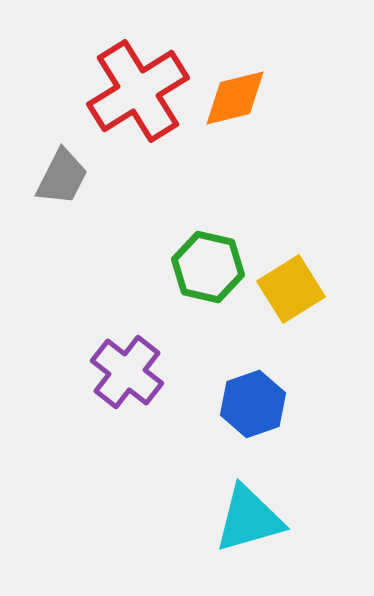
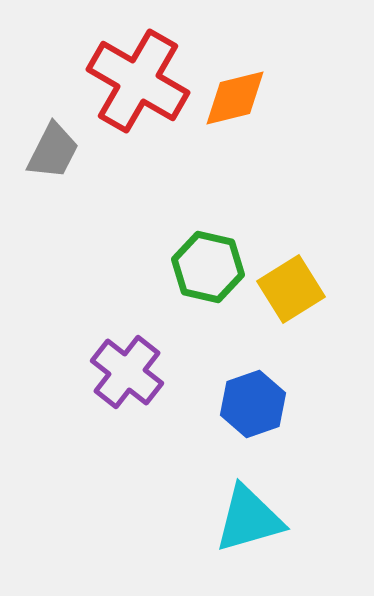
red cross: moved 10 px up; rotated 28 degrees counterclockwise
gray trapezoid: moved 9 px left, 26 px up
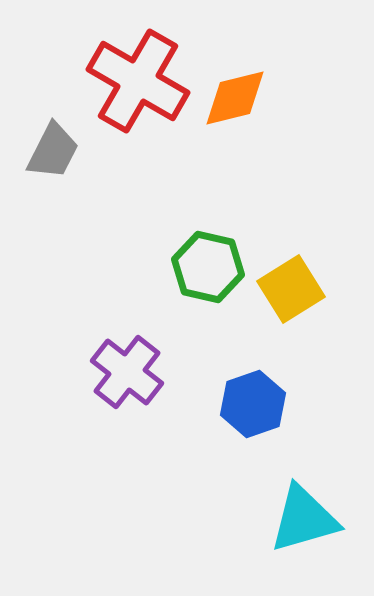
cyan triangle: moved 55 px right
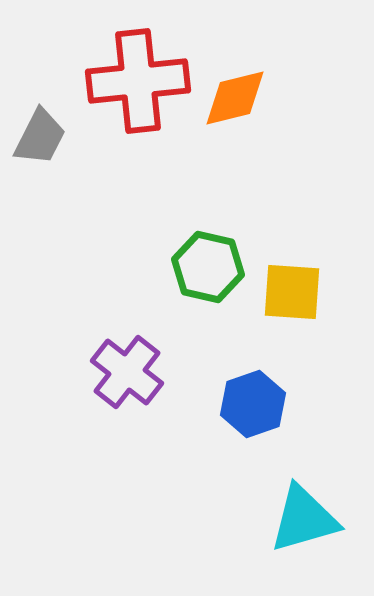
red cross: rotated 36 degrees counterclockwise
gray trapezoid: moved 13 px left, 14 px up
yellow square: moved 1 px right, 3 px down; rotated 36 degrees clockwise
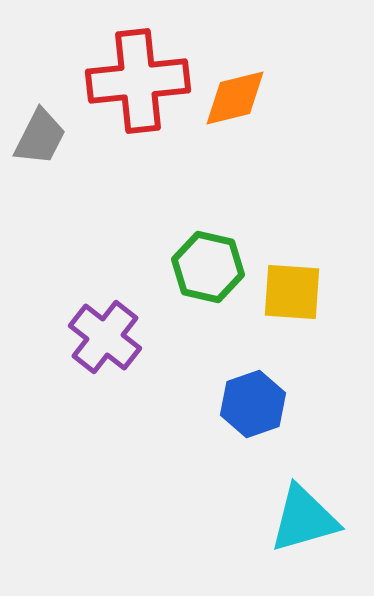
purple cross: moved 22 px left, 35 px up
